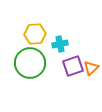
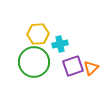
yellow hexagon: moved 3 px right
green circle: moved 4 px right, 1 px up
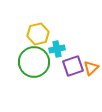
yellow hexagon: rotated 10 degrees counterclockwise
cyan cross: moved 3 px left, 5 px down
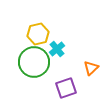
cyan cross: rotated 28 degrees counterclockwise
purple square: moved 7 px left, 22 px down
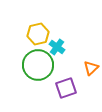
cyan cross: moved 2 px up; rotated 14 degrees counterclockwise
green circle: moved 4 px right, 3 px down
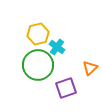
orange triangle: moved 1 px left
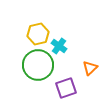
cyan cross: moved 2 px right, 1 px up
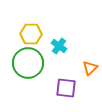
yellow hexagon: moved 7 px left; rotated 15 degrees clockwise
green circle: moved 10 px left, 2 px up
purple square: rotated 25 degrees clockwise
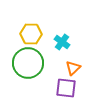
cyan cross: moved 3 px right, 4 px up
orange triangle: moved 17 px left
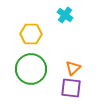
cyan cross: moved 3 px right, 27 px up
green circle: moved 3 px right, 6 px down
purple square: moved 5 px right
